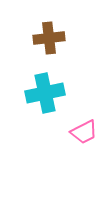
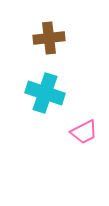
cyan cross: rotated 30 degrees clockwise
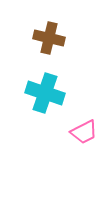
brown cross: rotated 20 degrees clockwise
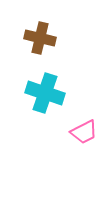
brown cross: moved 9 px left
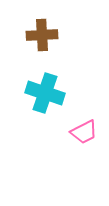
brown cross: moved 2 px right, 3 px up; rotated 16 degrees counterclockwise
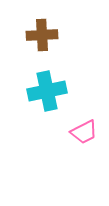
cyan cross: moved 2 px right, 2 px up; rotated 30 degrees counterclockwise
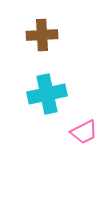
cyan cross: moved 3 px down
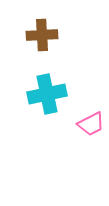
pink trapezoid: moved 7 px right, 8 px up
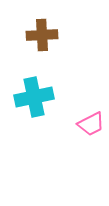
cyan cross: moved 13 px left, 3 px down
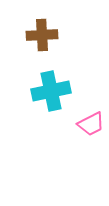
cyan cross: moved 17 px right, 6 px up
